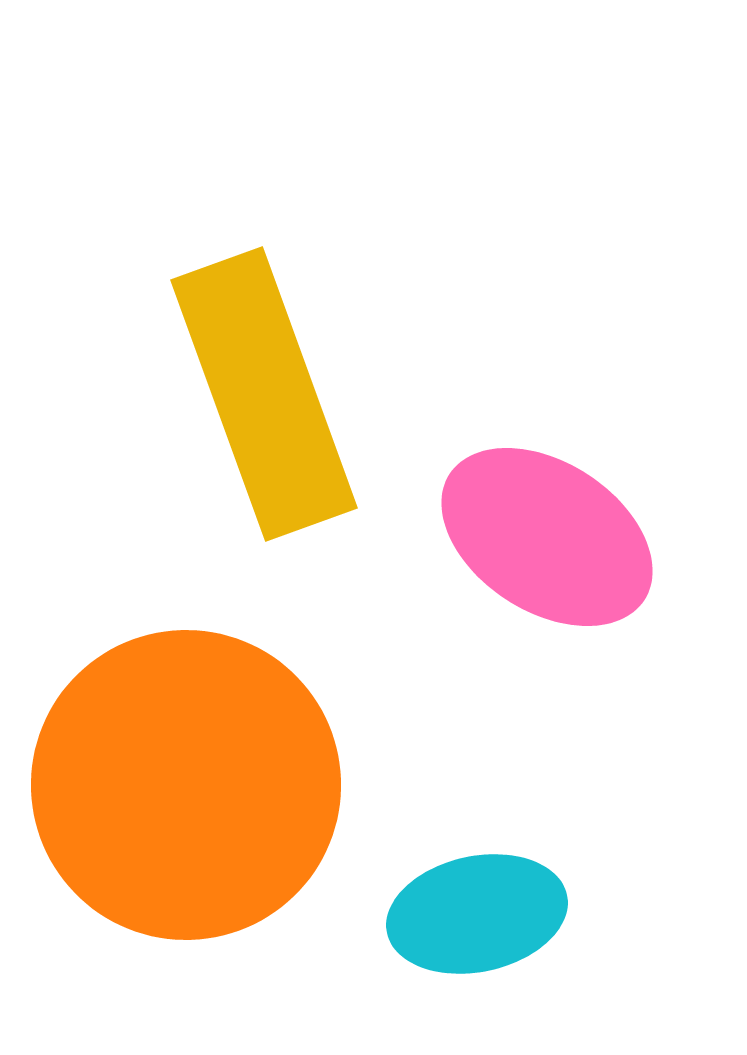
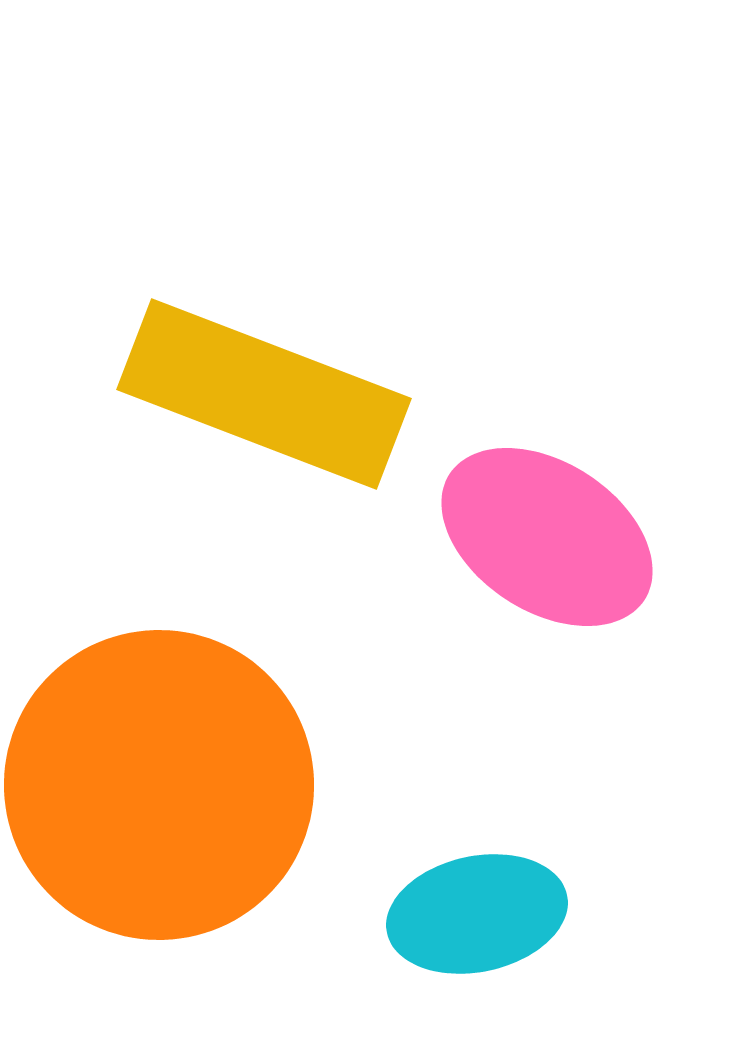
yellow rectangle: rotated 49 degrees counterclockwise
orange circle: moved 27 px left
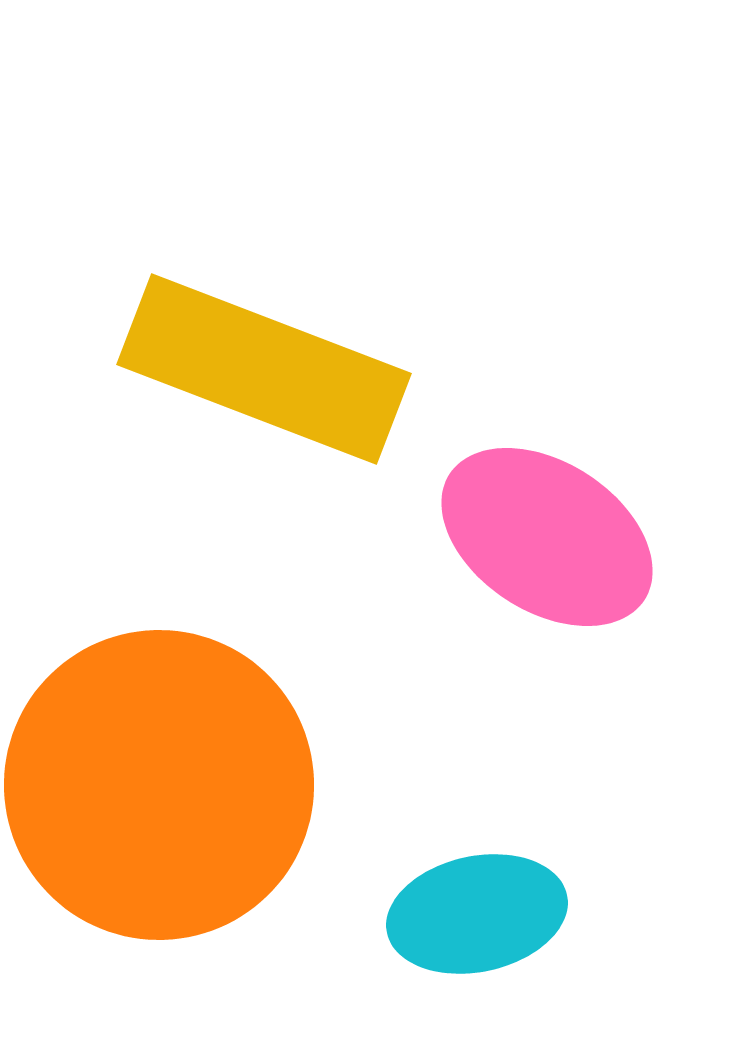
yellow rectangle: moved 25 px up
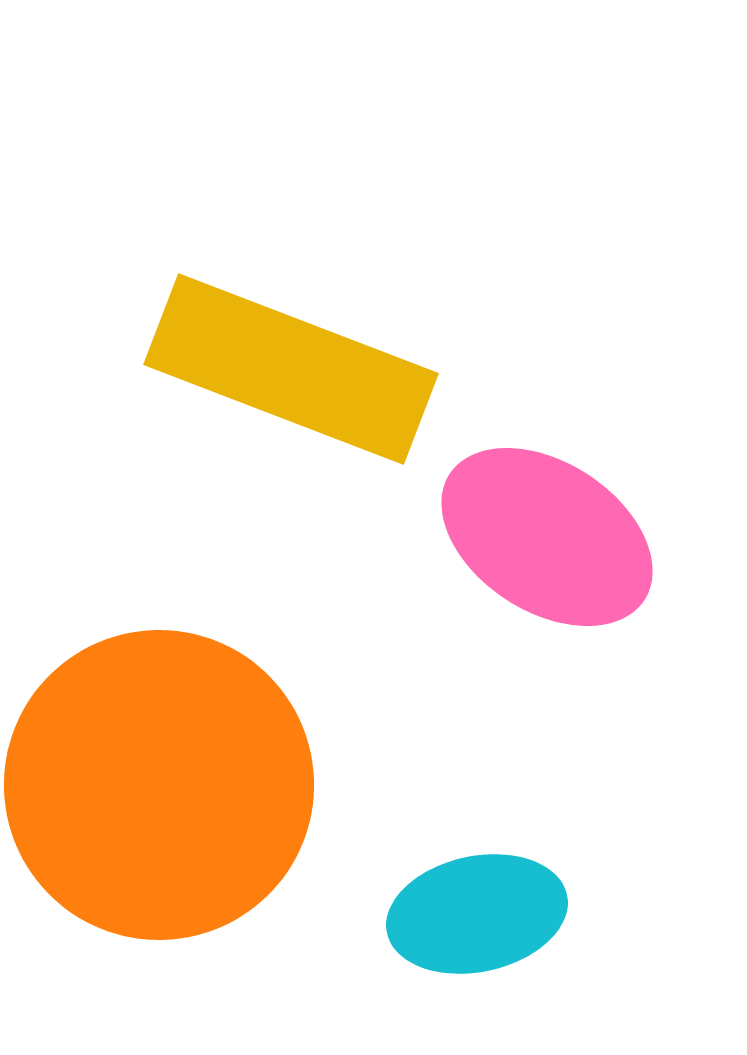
yellow rectangle: moved 27 px right
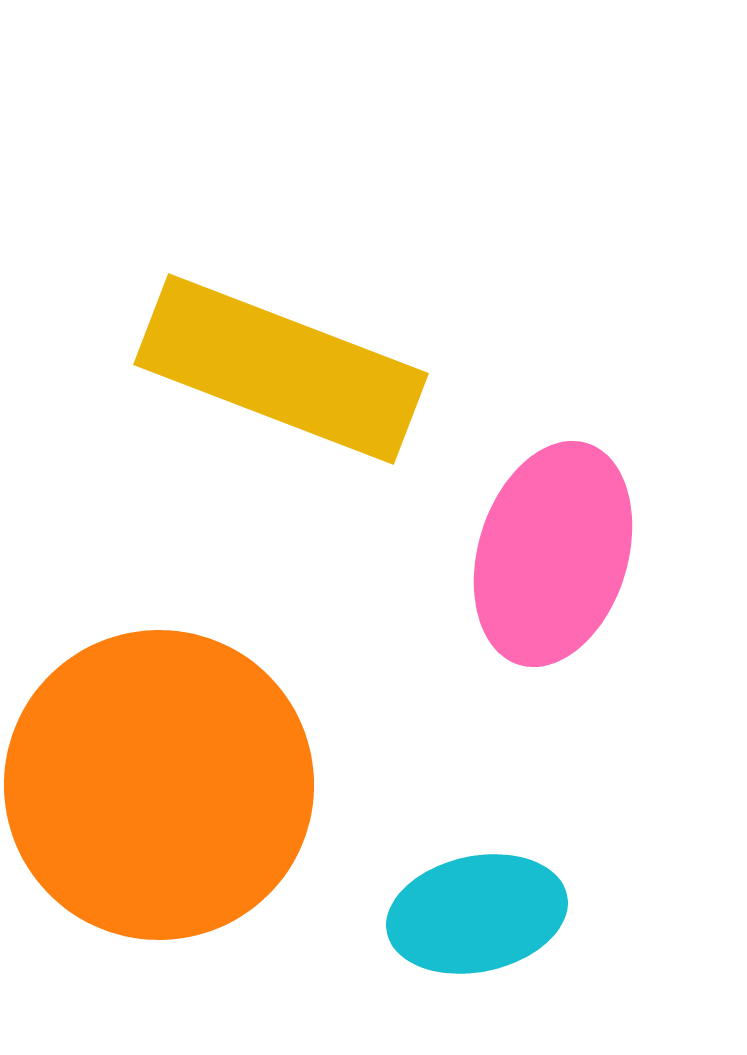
yellow rectangle: moved 10 px left
pink ellipse: moved 6 px right, 17 px down; rotated 74 degrees clockwise
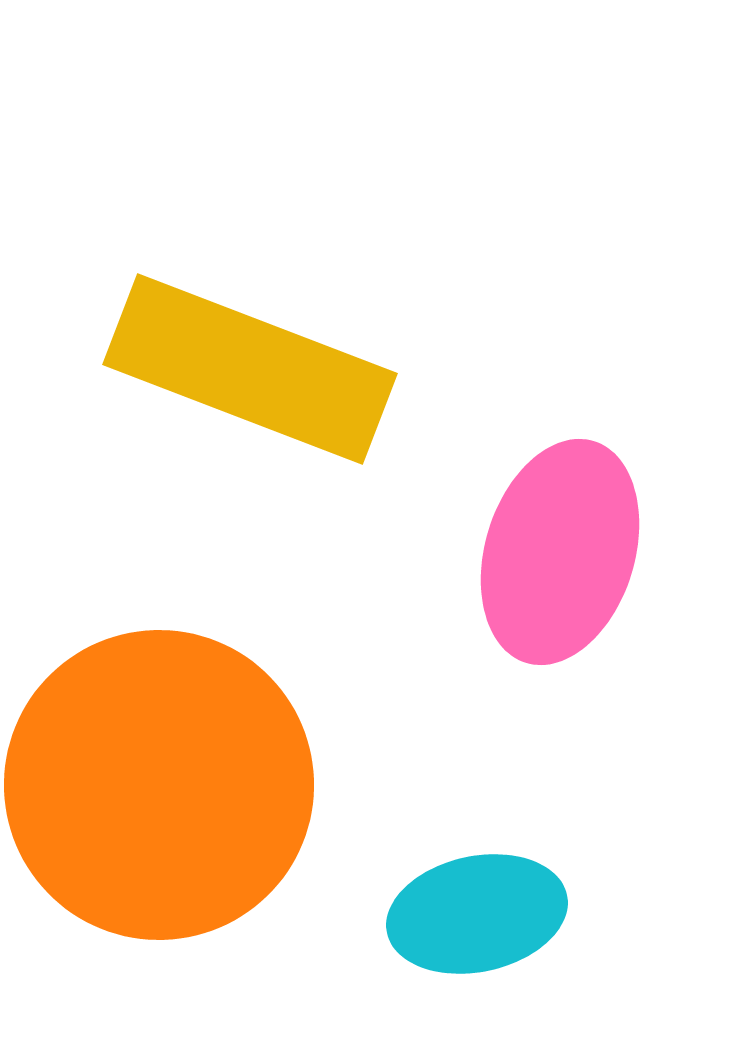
yellow rectangle: moved 31 px left
pink ellipse: moved 7 px right, 2 px up
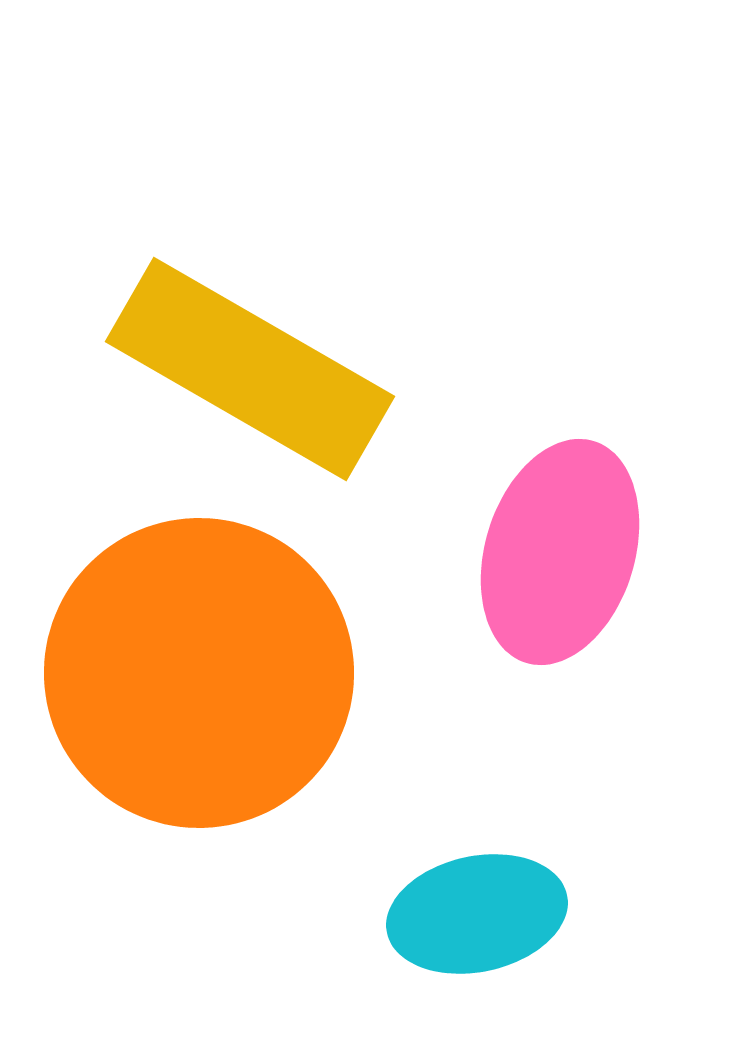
yellow rectangle: rotated 9 degrees clockwise
orange circle: moved 40 px right, 112 px up
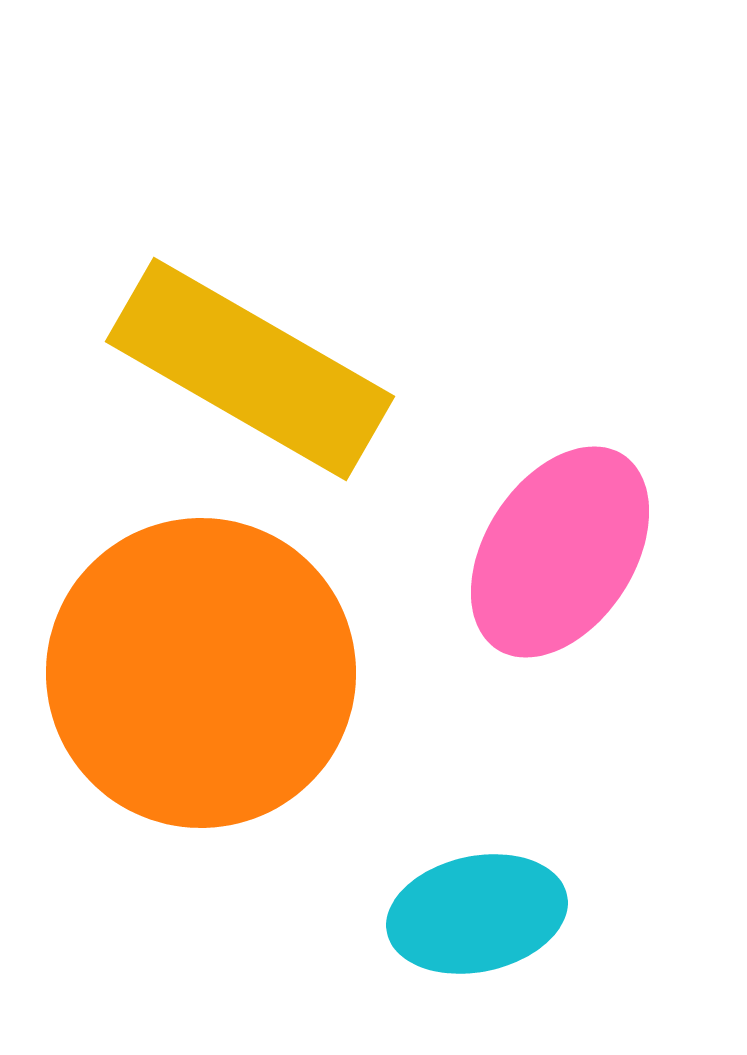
pink ellipse: rotated 16 degrees clockwise
orange circle: moved 2 px right
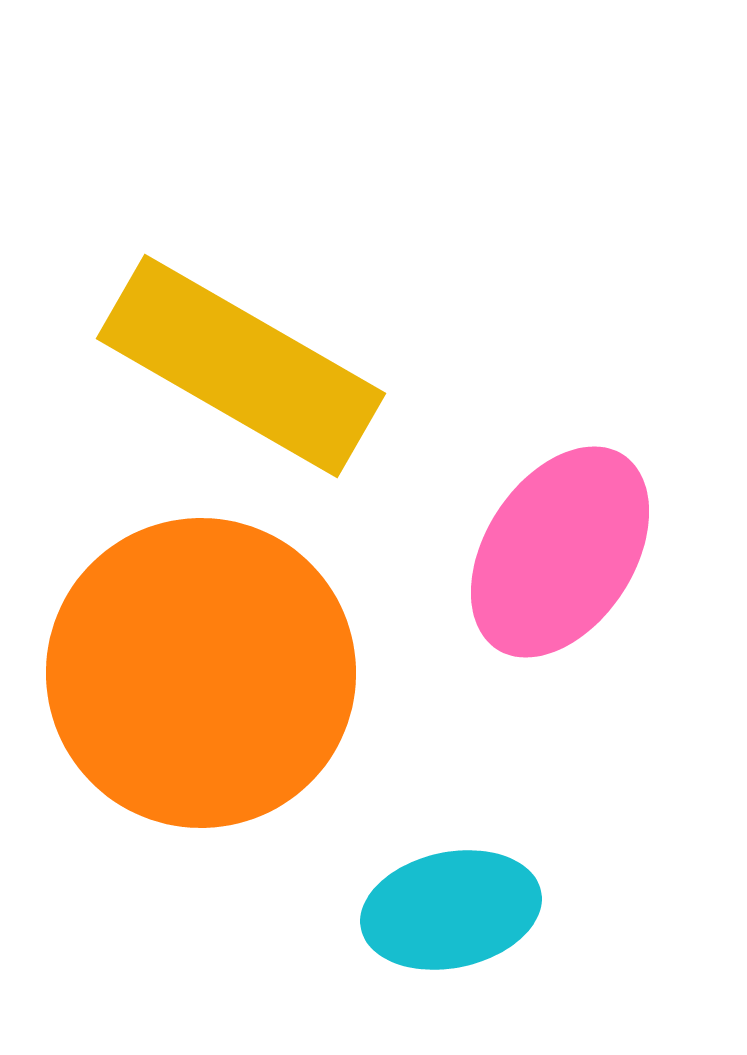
yellow rectangle: moved 9 px left, 3 px up
cyan ellipse: moved 26 px left, 4 px up
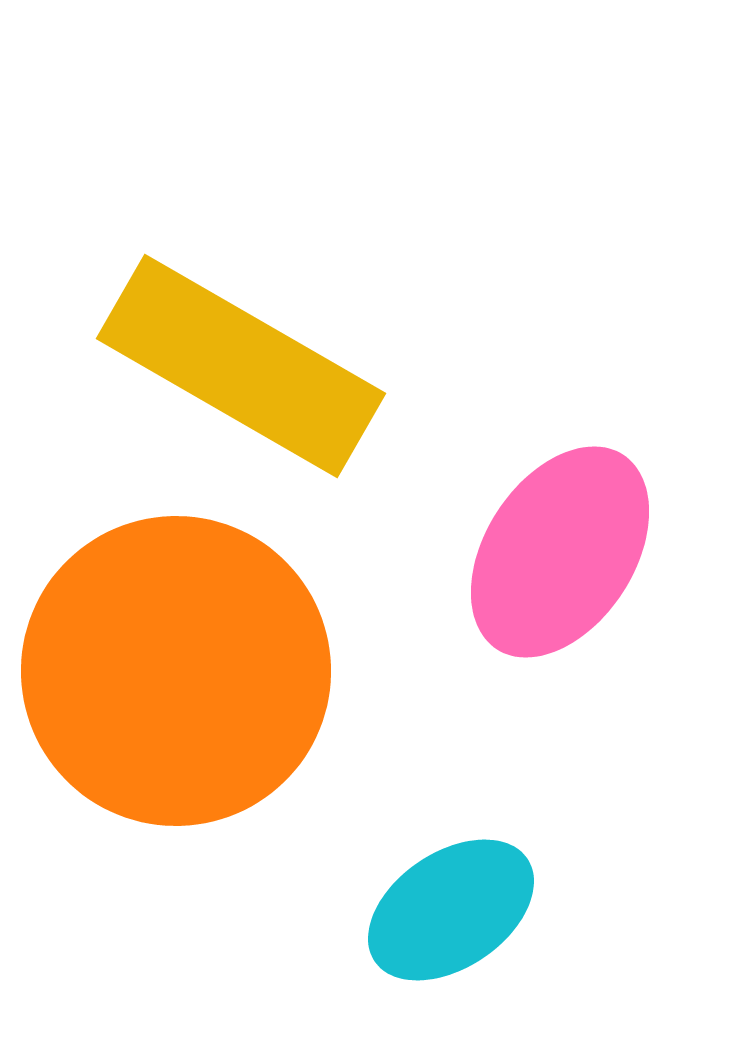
orange circle: moved 25 px left, 2 px up
cyan ellipse: rotated 22 degrees counterclockwise
